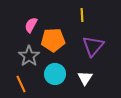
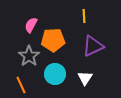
yellow line: moved 2 px right, 1 px down
purple triangle: rotated 25 degrees clockwise
orange line: moved 1 px down
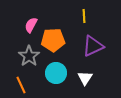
cyan circle: moved 1 px right, 1 px up
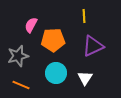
gray star: moved 11 px left; rotated 20 degrees clockwise
orange line: rotated 42 degrees counterclockwise
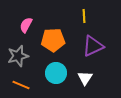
pink semicircle: moved 5 px left
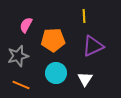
white triangle: moved 1 px down
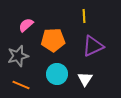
pink semicircle: rotated 21 degrees clockwise
cyan circle: moved 1 px right, 1 px down
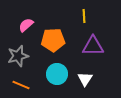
purple triangle: rotated 25 degrees clockwise
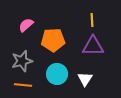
yellow line: moved 8 px right, 4 px down
gray star: moved 4 px right, 5 px down
orange line: moved 2 px right; rotated 18 degrees counterclockwise
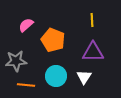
orange pentagon: rotated 25 degrees clockwise
purple triangle: moved 6 px down
gray star: moved 6 px left; rotated 10 degrees clockwise
cyan circle: moved 1 px left, 2 px down
white triangle: moved 1 px left, 2 px up
orange line: moved 3 px right
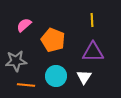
pink semicircle: moved 2 px left
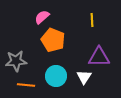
pink semicircle: moved 18 px right, 8 px up
purple triangle: moved 6 px right, 5 px down
